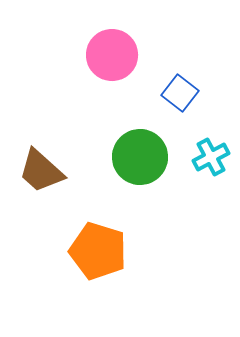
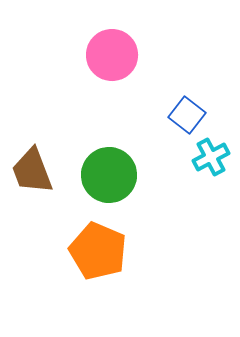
blue square: moved 7 px right, 22 px down
green circle: moved 31 px left, 18 px down
brown trapezoid: moved 9 px left; rotated 27 degrees clockwise
orange pentagon: rotated 6 degrees clockwise
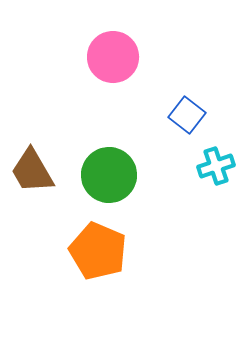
pink circle: moved 1 px right, 2 px down
cyan cross: moved 5 px right, 9 px down; rotated 9 degrees clockwise
brown trapezoid: rotated 9 degrees counterclockwise
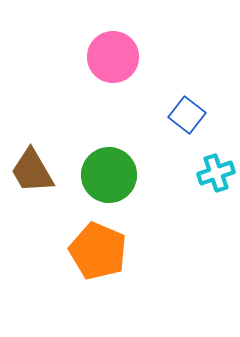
cyan cross: moved 7 px down
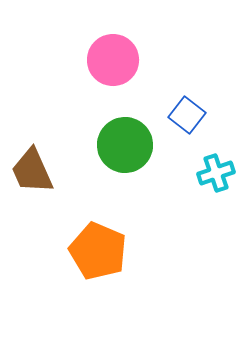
pink circle: moved 3 px down
brown trapezoid: rotated 6 degrees clockwise
green circle: moved 16 px right, 30 px up
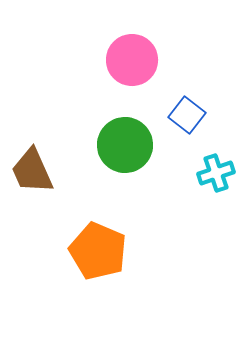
pink circle: moved 19 px right
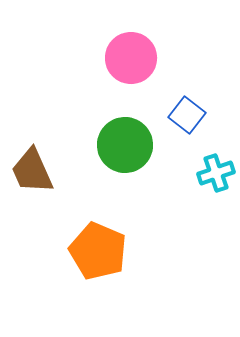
pink circle: moved 1 px left, 2 px up
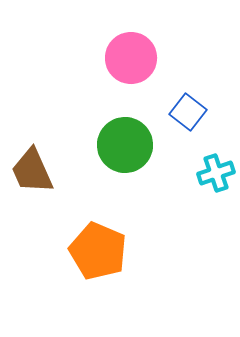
blue square: moved 1 px right, 3 px up
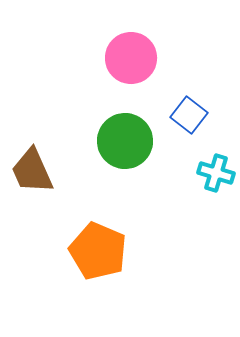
blue square: moved 1 px right, 3 px down
green circle: moved 4 px up
cyan cross: rotated 36 degrees clockwise
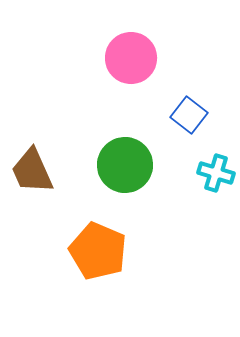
green circle: moved 24 px down
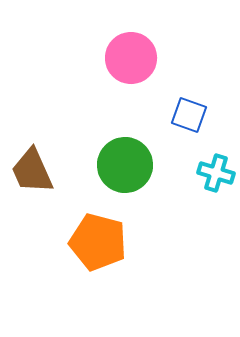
blue square: rotated 18 degrees counterclockwise
orange pentagon: moved 9 px up; rotated 8 degrees counterclockwise
